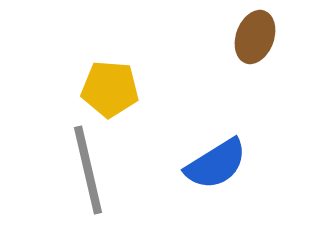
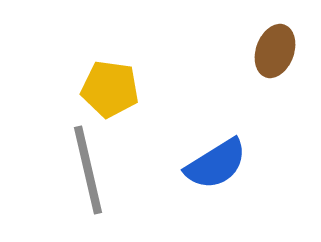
brown ellipse: moved 20 px right, 14 px down
yellow pentagon: rotated 4 degrees clockwise
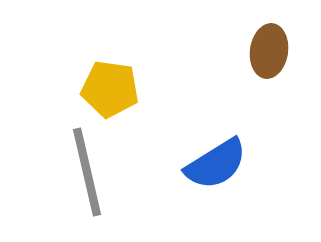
brown ellipse: moved 6 px left; rotated 12 degrees counterclockwise
gray line: moved 1 px left, 2 px down
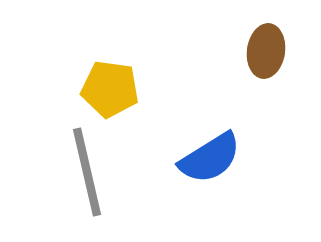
brown ellipse: moved 3 px left
blue semicircle: moved 6 px left, 6 px up
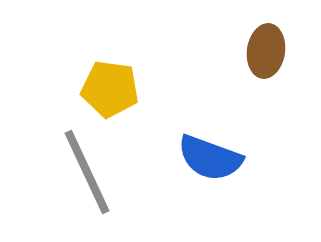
blue semicircle: rotated 52 degrees clockwise
gray line: rotated 12 degrees counterclockwise
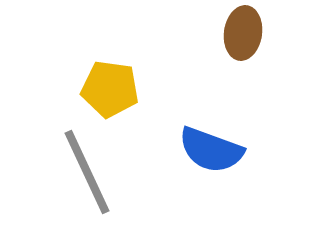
brown ellipse: moved 23 px left, 18 px up
blue semicircle: moved 1 px right, 8 px up
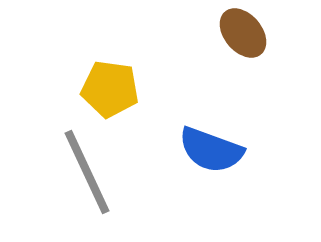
brown ellipse: rotated 48 degrees counterclockwise
